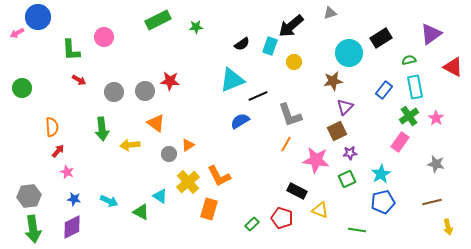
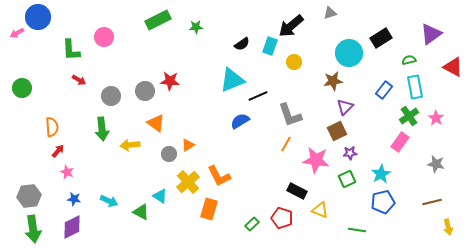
gray circle at (114, 92): moved 3 px left, 4 px down
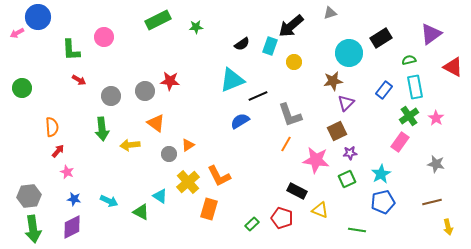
purple triangle at (345, 107): moved 1 px right, 4 px up
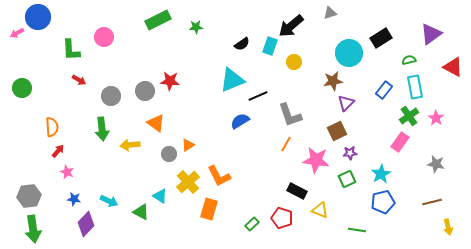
purple diamond at (72, 227): moved 14 px right, 3 px up; rotated 20 degrees counterclockwise
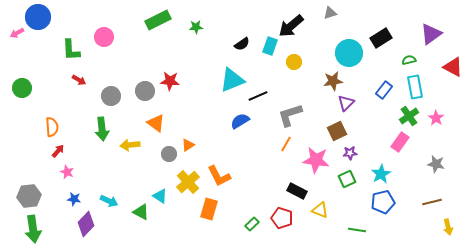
gray L-shape at (290, 115): rotated 92 degrees clockwise
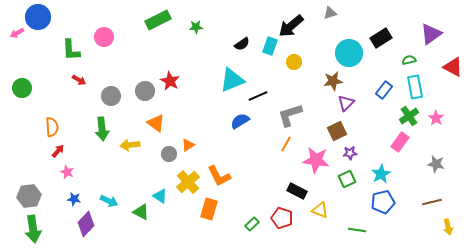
red star at (170, 81): rotated 24 degrees clockwise
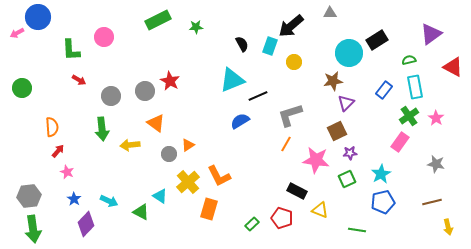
gray triangle at (330, 13): rotated 16 degrees clockwise
black rectangle at (381, 38): moved 4 px left, 2 px down
black semicircle at (242, 44): rotated 84 degrees counterclockwise
blue star at (74, 199): rotated 24 degrees clockwise
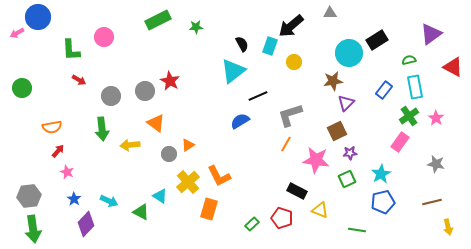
cyan triangle at (232, 80): moved 1 px right, 9 px up; rotated 16 degrees counterclockwise
orange semicircle at (52, 127): rotated 84 degrees clockwise
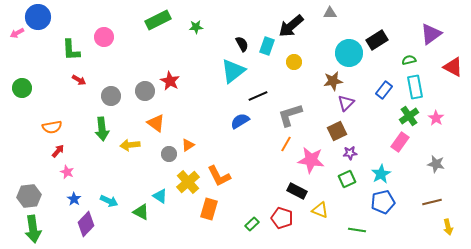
cyan rectangle at (270, 46): moved 3 px left
pink star at (316, 160): moved 5 px left
